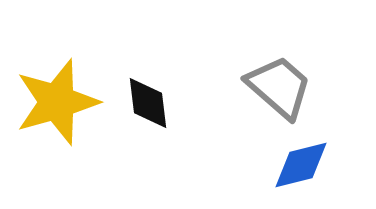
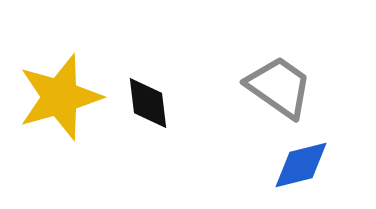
gray trapezoid: rotated 6 degrees counterclockwise
yellow star: moved 3 px right, 5 px up
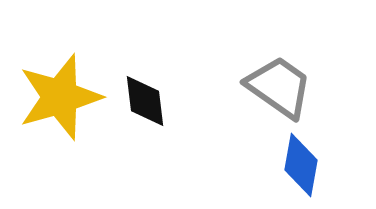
black diamond: moved 3 px left, 2 px up
blue diamond: rotated 66 degrees counterclockwise
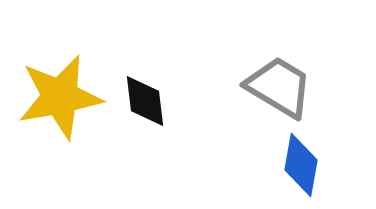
gray trapezoid: rotated 4 degrees counterclockwise
yellow star: rotated 6 degrees clockwise
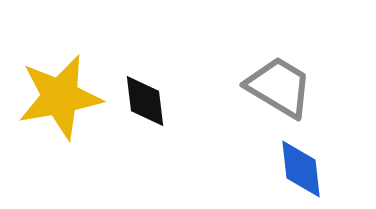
blue diamond: moved 4 px down; rotated 16 degrees counterclockwise
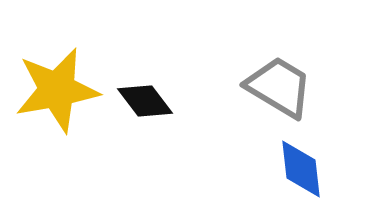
yellow star: moved 3 px left, 7 px up
black diamond: rotated 30 degrees counterclockwise
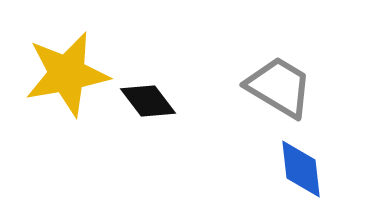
yellow star: moved 10 px right, 16 px up
black diamond: moved 3 px right
